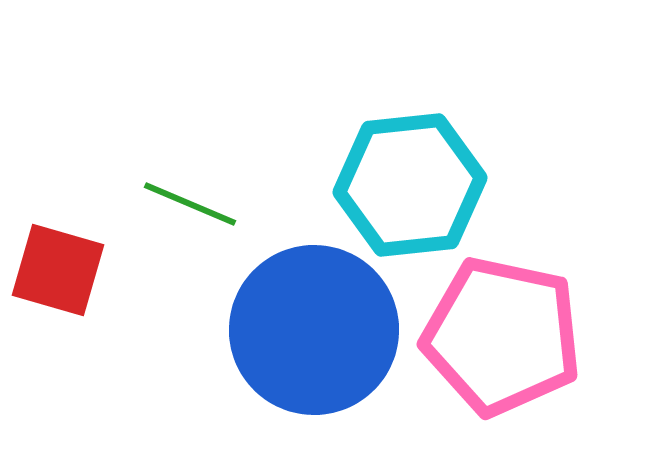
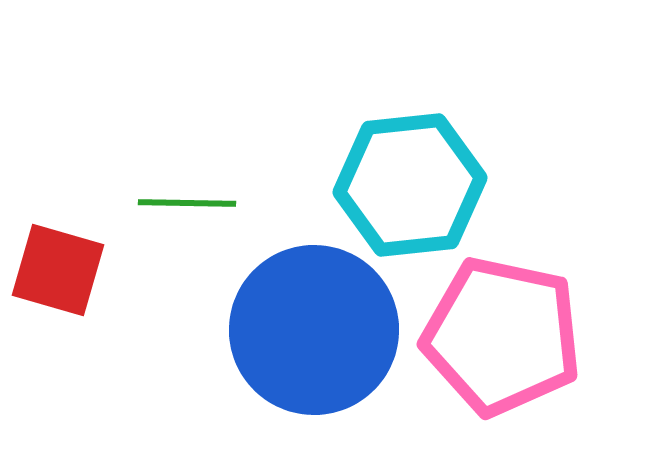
green line: moved 3 px left, 1 px up; rotated 22 degrees counterclockwise
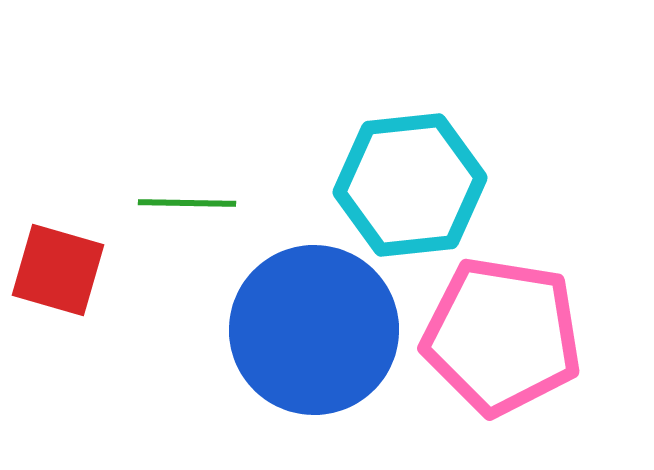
pink pentagon: rotated 3 degrees counterclockwise
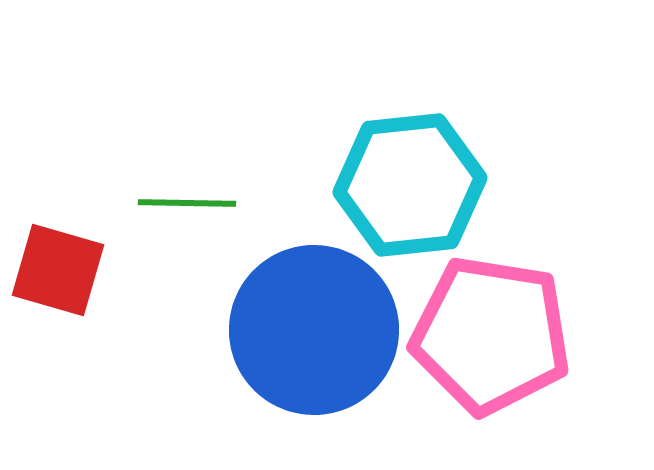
pink pentagon: moved 11 px left, 1 px up
